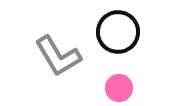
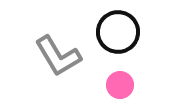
pink circle: moved 1 px right, 3 px up
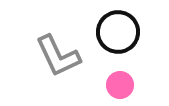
gray L-shape: rotated 6 degrees clockwise
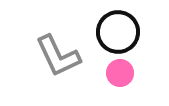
pink circle: moved 12 px up
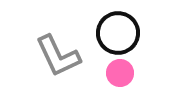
black circle: moved 1 px down
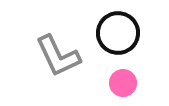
pink circle: moved 3 px right, 10 px down
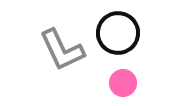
gray L-shape: moved 4 px right, 6 px up
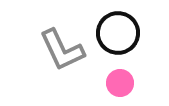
pink circle: moved 3 px left
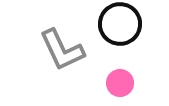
black circle: moved 2 px right, 9 px up
